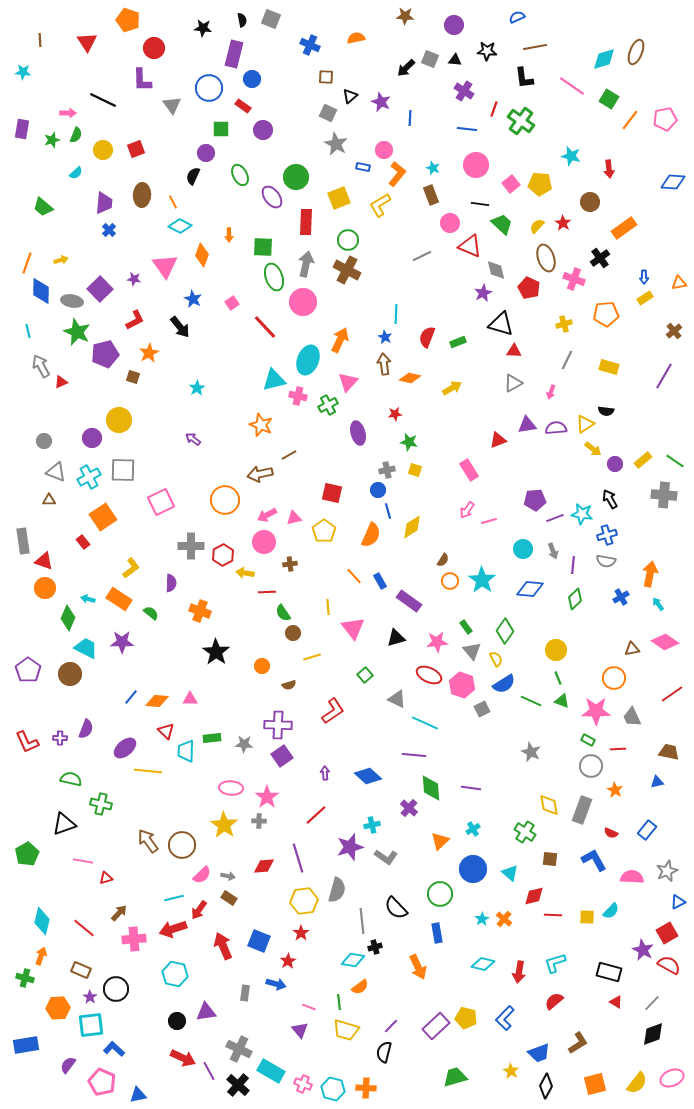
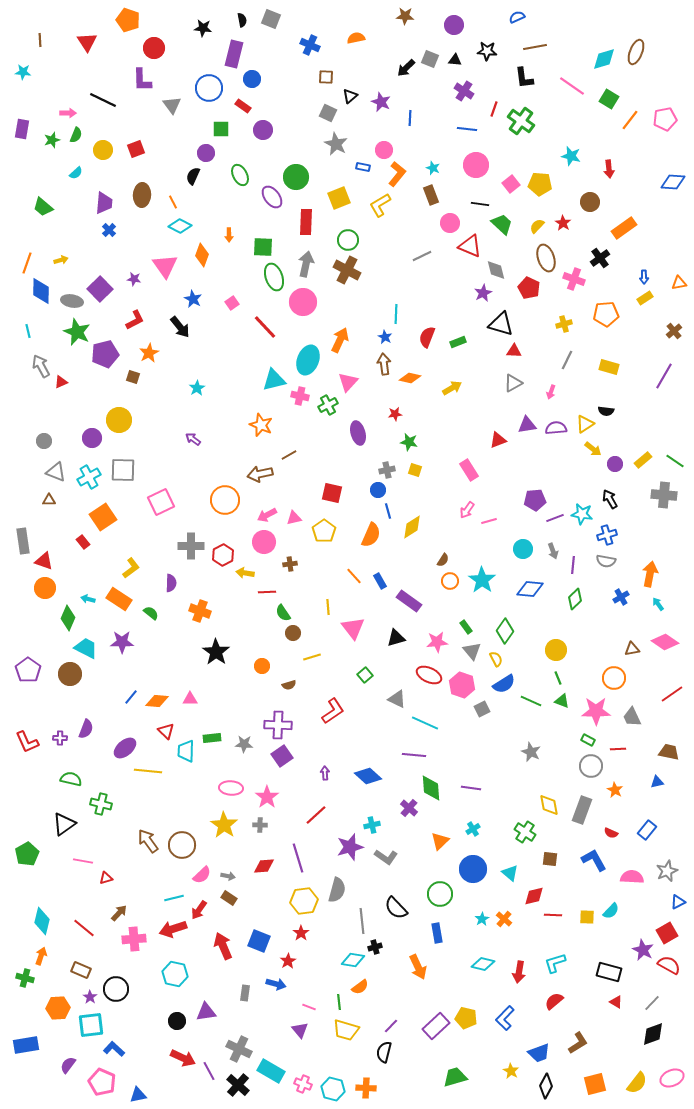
pink cross at (298, 396): moved 2 px right
gray cross at (259, 821): moved 1 px right, 4 px down
black triangle at (64, 824): rotated 15 degrees counterclockwise
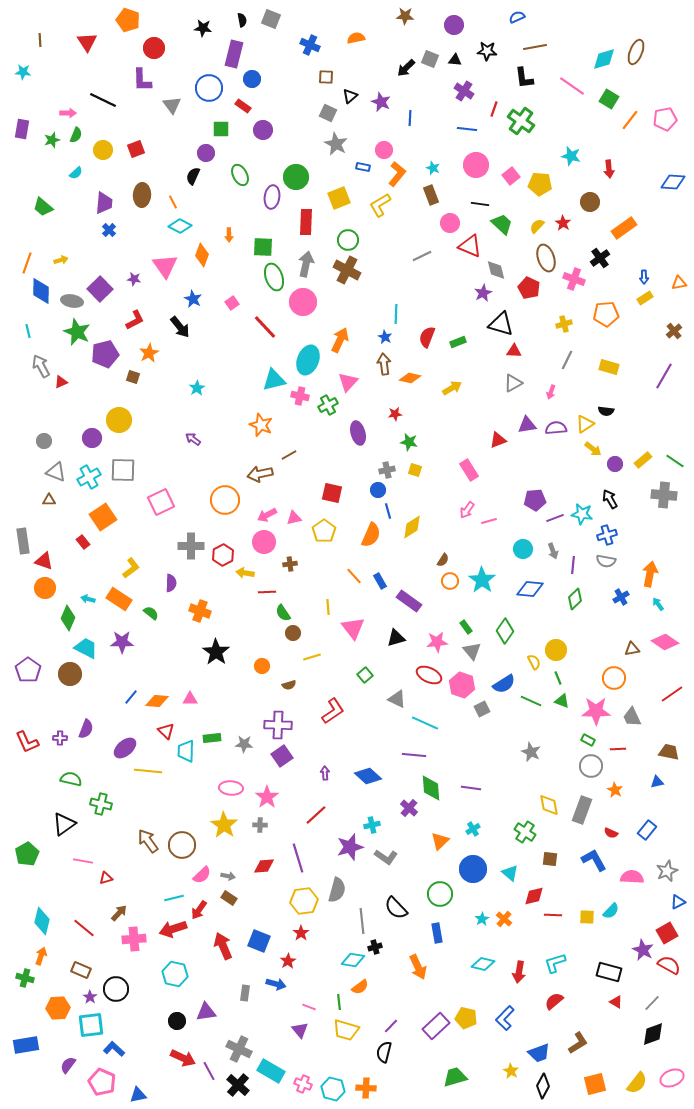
pink square at (511, 184): moved 8 px up
purple ellipse at (272, 197): rotated 45 degrees clockwise
yellow semicircle at (496, 659): moved 38 px right, 3 px down
black diamond at (546, 1086): moved 3 px left
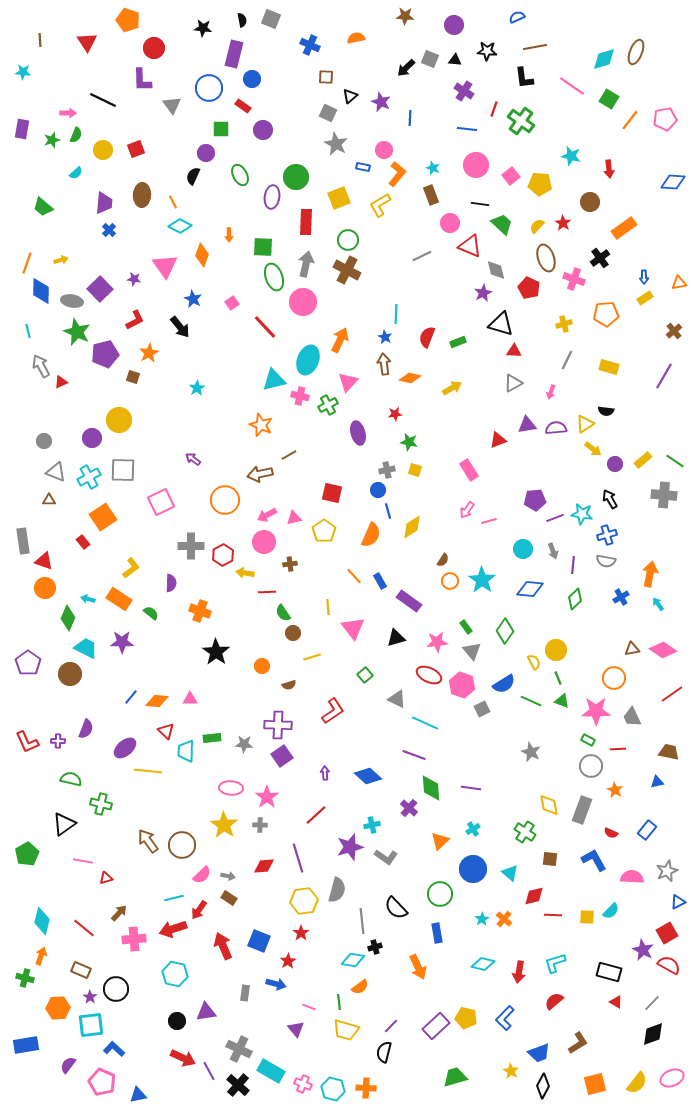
purple arrow at (193, 439): moved 20 px down
pink diamond at (665, 642): moved 2 px left, 8 px down
purple pentagon at (28, 670): moved 7 px up
purple cross at (60, 738): moved 2 px left, 3 px down
purple line at (414, 755): rotated 15 degrees clockwise
purple triangle at (300, 1030): moved 4 px left, 1 px up
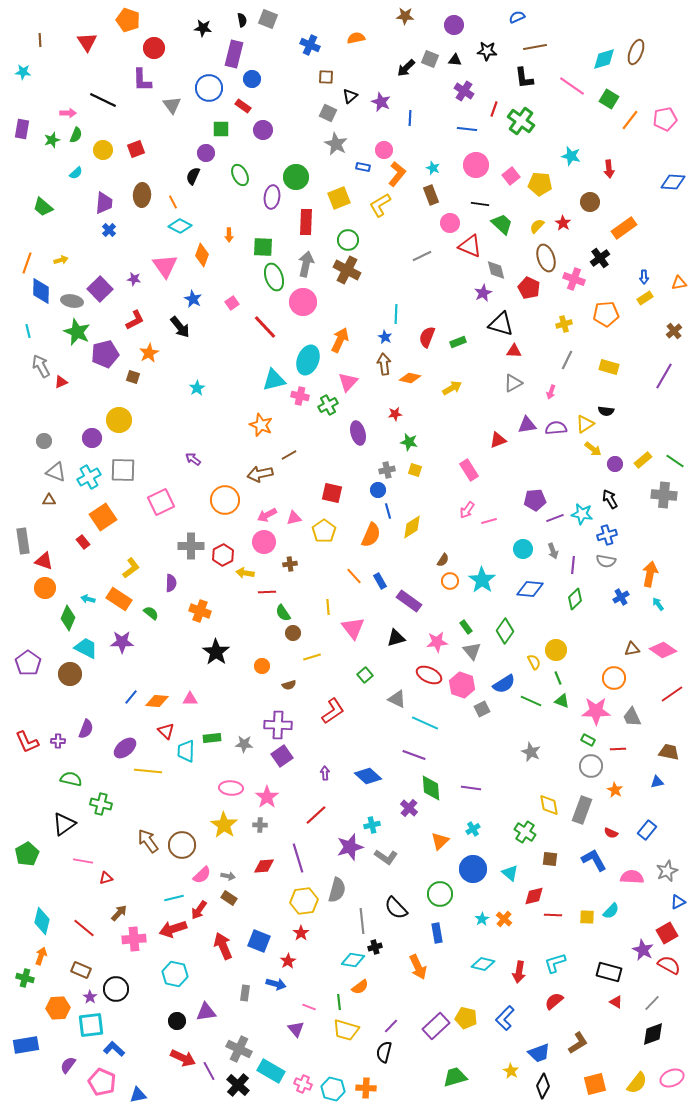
gray square at (271, 19): moved 3 px left
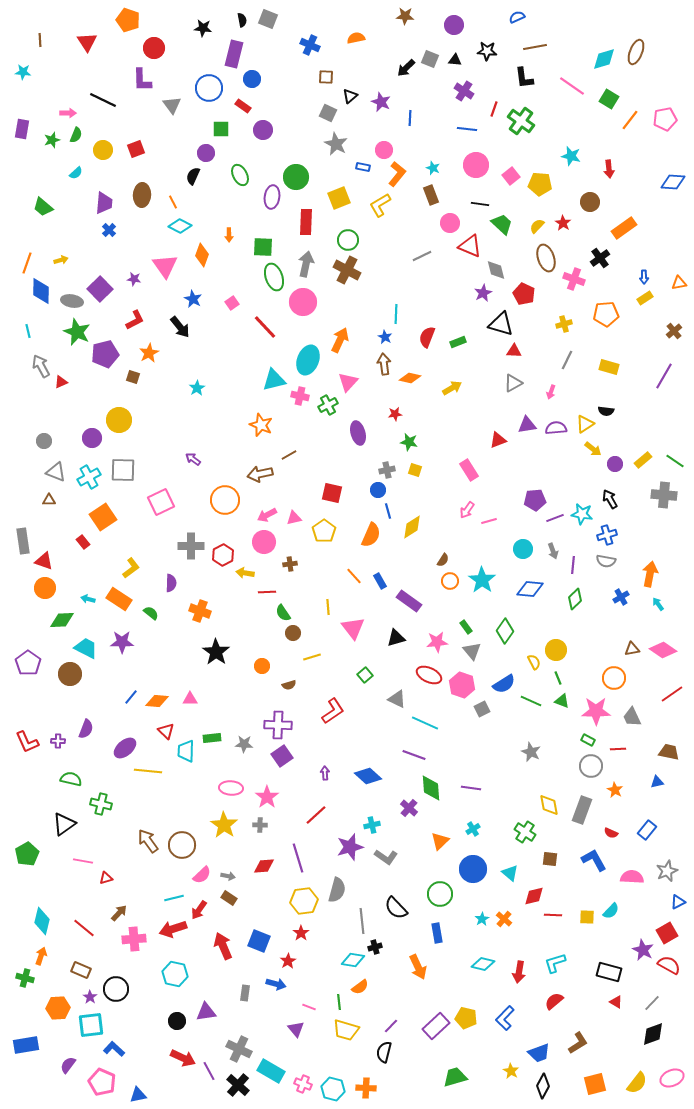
red pentagon at (529, 288): moved 5 px left, 6 px down
green diamond at (68, 618): moved 6 px left, 2 px down; rotated 65 degrees clockwise
